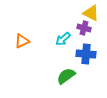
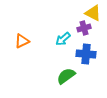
yellow triangle: moved 2 px right
purple cross: rotated 32 degrees counterclockwise
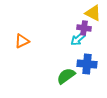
purple cross: rotated 24 degrees clockwise
cyan arrow: moved 15 px right
blue cross: moved 1 px right, 10 px down
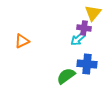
yellow triangle: rotated 42 degrees clockwise
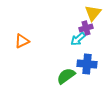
purple cross: moved 2 px right; rotated 24 degrees counterclockwise
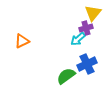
blue cross: rotated 30 degrees counterclockwise
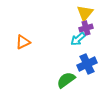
yellow triangle: moved 8 px left
orange triangle: moved 1 px right, 1 px down
green semicircle: moved 4 px down
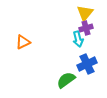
cyan arrow: rotated 63 degrees counterclockwise
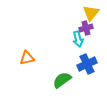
yellow triangle: moved 6 px right
orange triangle: moved 4 px right, 16 px down; rotated 14 degrees clockwise
green semicircle: moved 4 px left
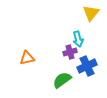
purple cross: moved 16 px left, 24 px down
blue cross: moved 2 px down
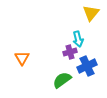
orange triangle: moved 5 px left; rotated 49 degrees counterclockwise
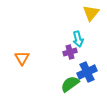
blue cross: moved 6 px down
green semicircle: moved 8 px right, 4 px down
